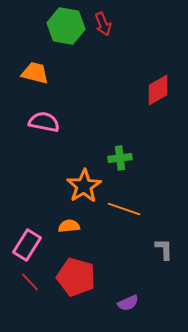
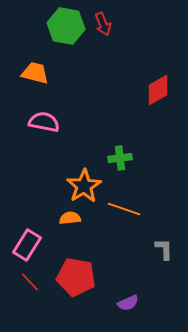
orange semicircle: moved 1 px right, 8 px up
red pentagon: rotated 6 degrees counterclockwise
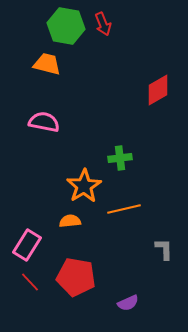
orange trapezoid: moved 12 px right, 9 px up
orange line: rotated 32 degrees counterclockwise
orange semicircle: moved 3 px down
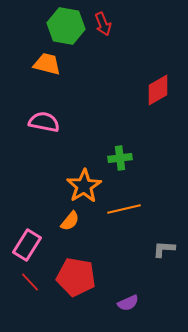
orange semicircle: rotated 135 degrees clockwise
gray L-shape: rotated 85 degrees counterclockwise
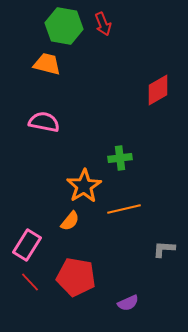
green hexagon: moved 2 px left
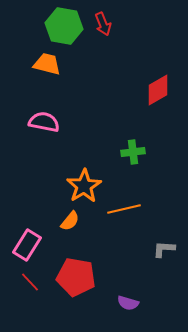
green cross: moved 13 px right, 6 px up
purple semicircle: rotated 40 degrees clockwise
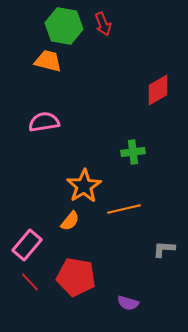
orange trapezoid: moved 1 px right, 3 px up
pink semicircle: rotated 20 degrees counterclockwise
pink rectangle: rotated 8 degrees clockwise
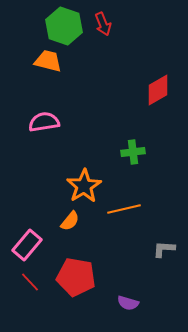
green hexagon: rotated 9 degrees clockwise
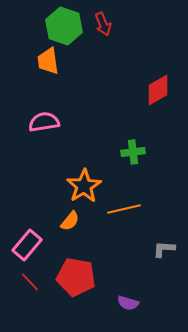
orange trapezoid: rotated 112 degrees counterclockwise
